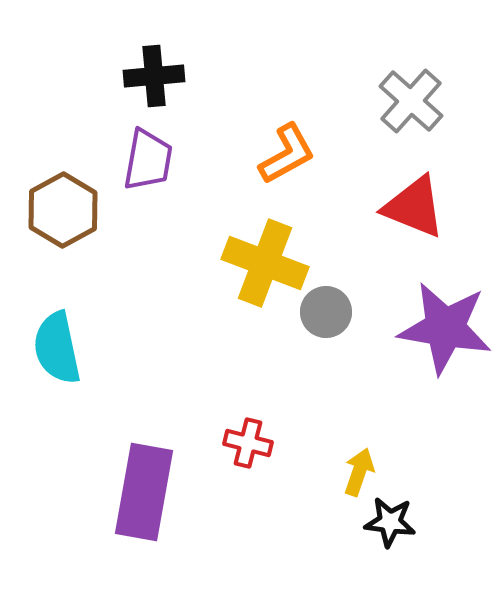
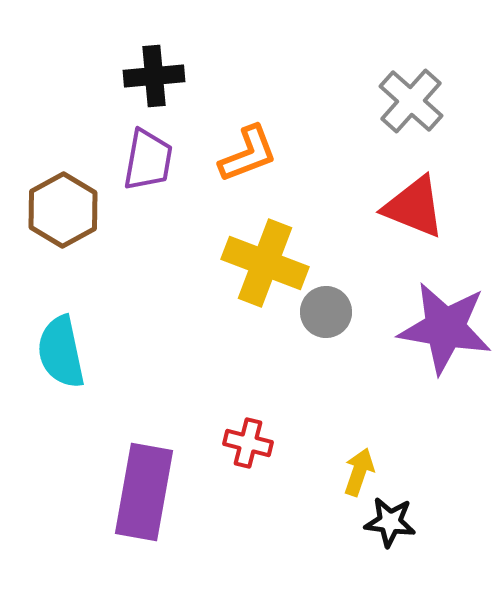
orange L-shape: moved 39 px left; rotated 8 degrees clockwise
cyan semicircle: moved 4 px right, 4 px down
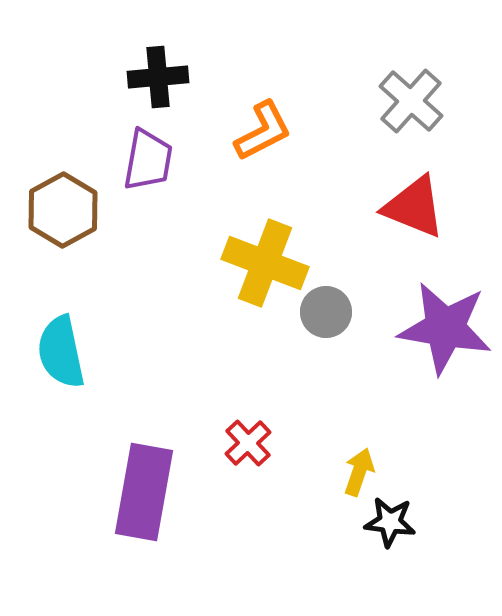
black cross: moved 4 px right, 1 px down
orange L-shape: moved 15 px right, 23 px up; rotated 6 degrees counterclockwise
red cross: rotated 33 degrees clockwise
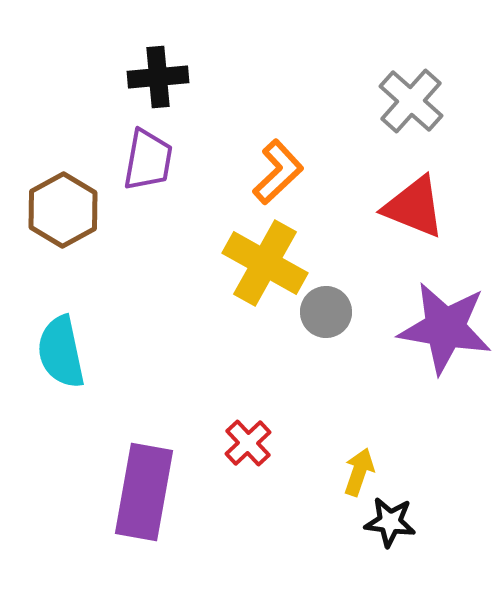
orange L-shape: moved 15 px right, 41 px down; rotated 16 degrees counterclockwise
yellow cross: rotated 8 degrees clockwise
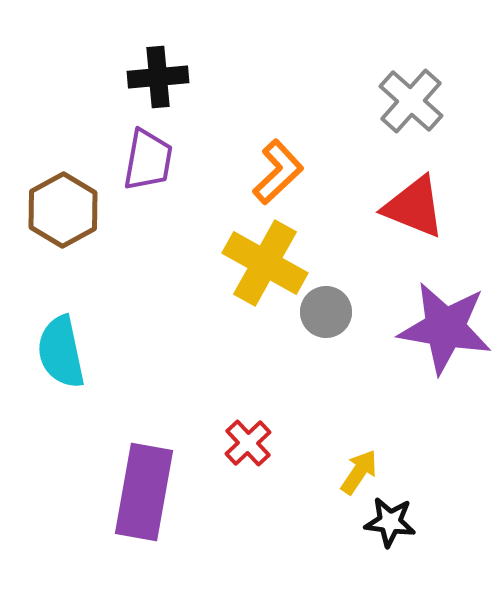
yellow arrow: rotated 15 degrees clockwise
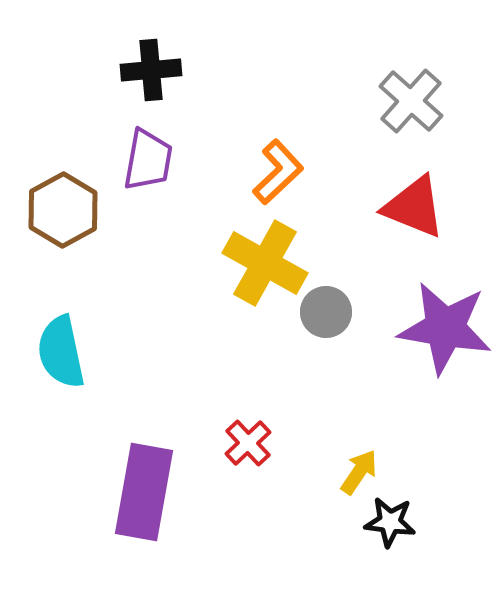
black cross: moved 7 px left, 7 px up
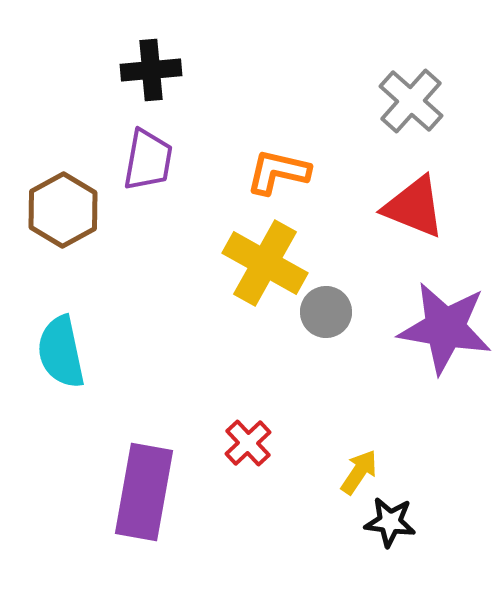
orange L-shape: rotated 124 degrees counterclockwise
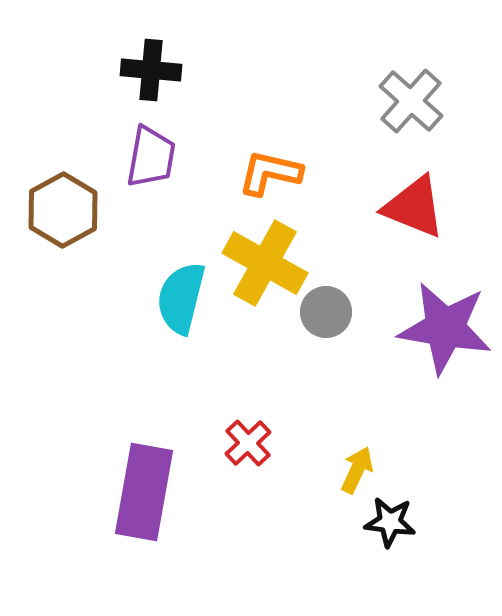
black cross: rotated 10 degrees clockwise
purple trapezoid: moved 3 px right, 3 px up
orange L-shape: moved 8 px left, 1 px down
cyan semicircle: moved 120 px right, 54 px up; rotated 26 degrees clockwise
yellow arrow: moved 2 px left, 2 px up; rotated 9 degrees counterclockwise
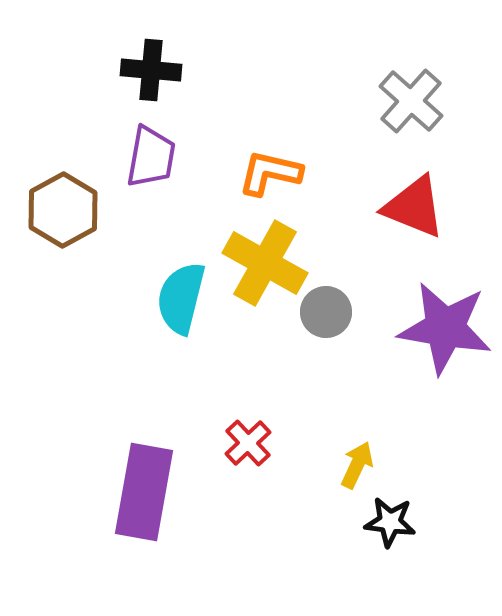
yellow arrow: moved 5 px up
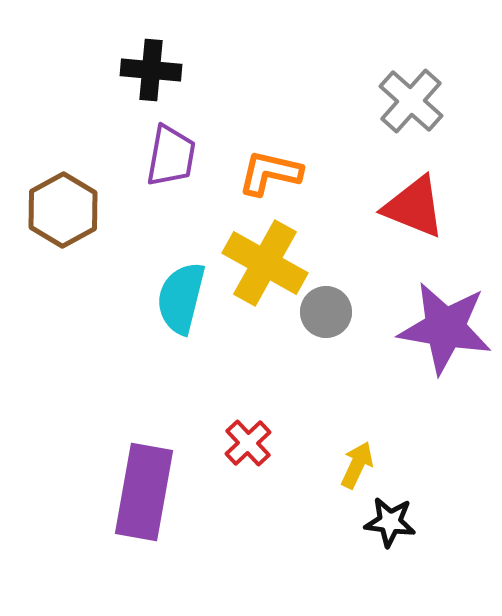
purple trapezoid: moved 20 px right, 1 px up
